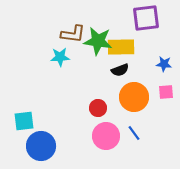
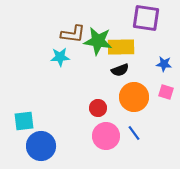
purple square: rotated 16 degrees clockwise
pink square: rotated 21 degrees clockwise
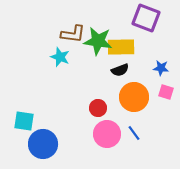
purple square: rotated 12 degrees clockwise
cyan star: rotated 24 degrees clockwise
blue star: moved 3 px left, 4 px down
cyan square: rotated 15 degrees clockwise
pink circle: moved 1 px right, 2 px up
blue circle: moved 2 px right, 2 px up
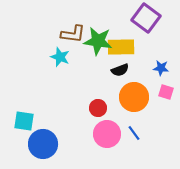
purple square: rotated 16 degrees clockwise
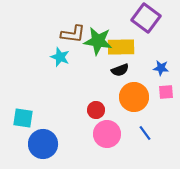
pink square: rotated 21 degrees counterclockwise
red circle: moved 2 px left, 2 px down
cyan square: moved 1 px left, 3 px up
blue line: moved 11 px right
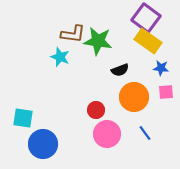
yellow rectangle: moved 27 px right, 6 px up; rotated 36 degrees clockwise
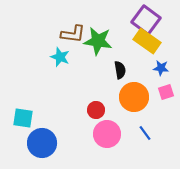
purple square: moved 2 px down
yellow rectangle: moved 1 px left
black semicircle: rotated 78 degrees counterclockwise
pink square: rotated 14 degrees counterclockwise
blue circle: moved 1 px left, 1 px up
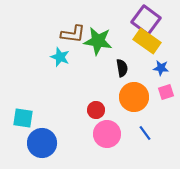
black semicircle: moved 2 px right, 2 px up
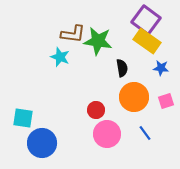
pink square: moved 9 px down
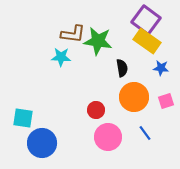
cyan star: moved 1 px right; rotated 18 degrees counterclockwise
pink circle: moved 1 px right, 3 px down
